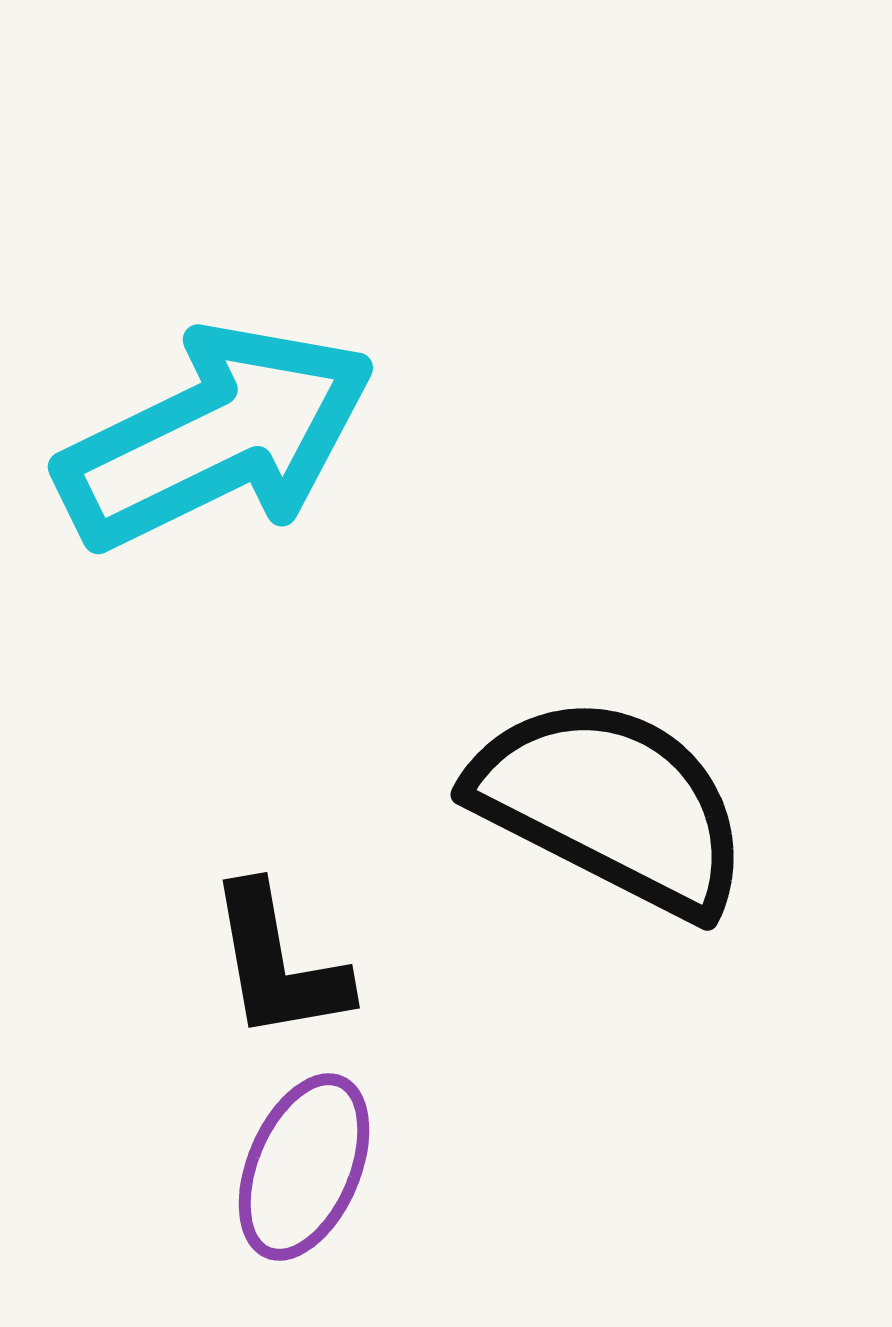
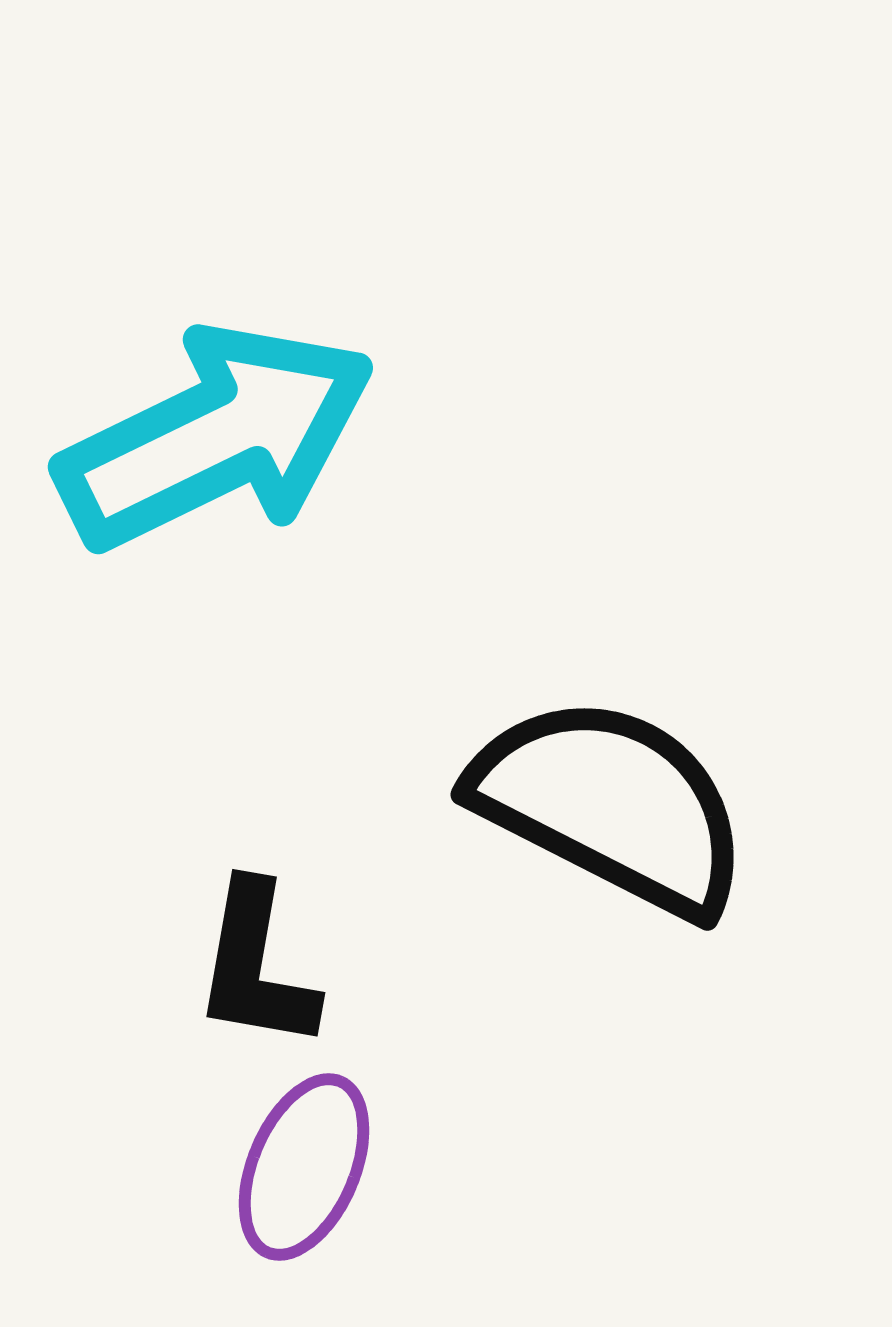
black L-shape: moved 22 px left, 3 px down; rotated 20 degrees clockwise
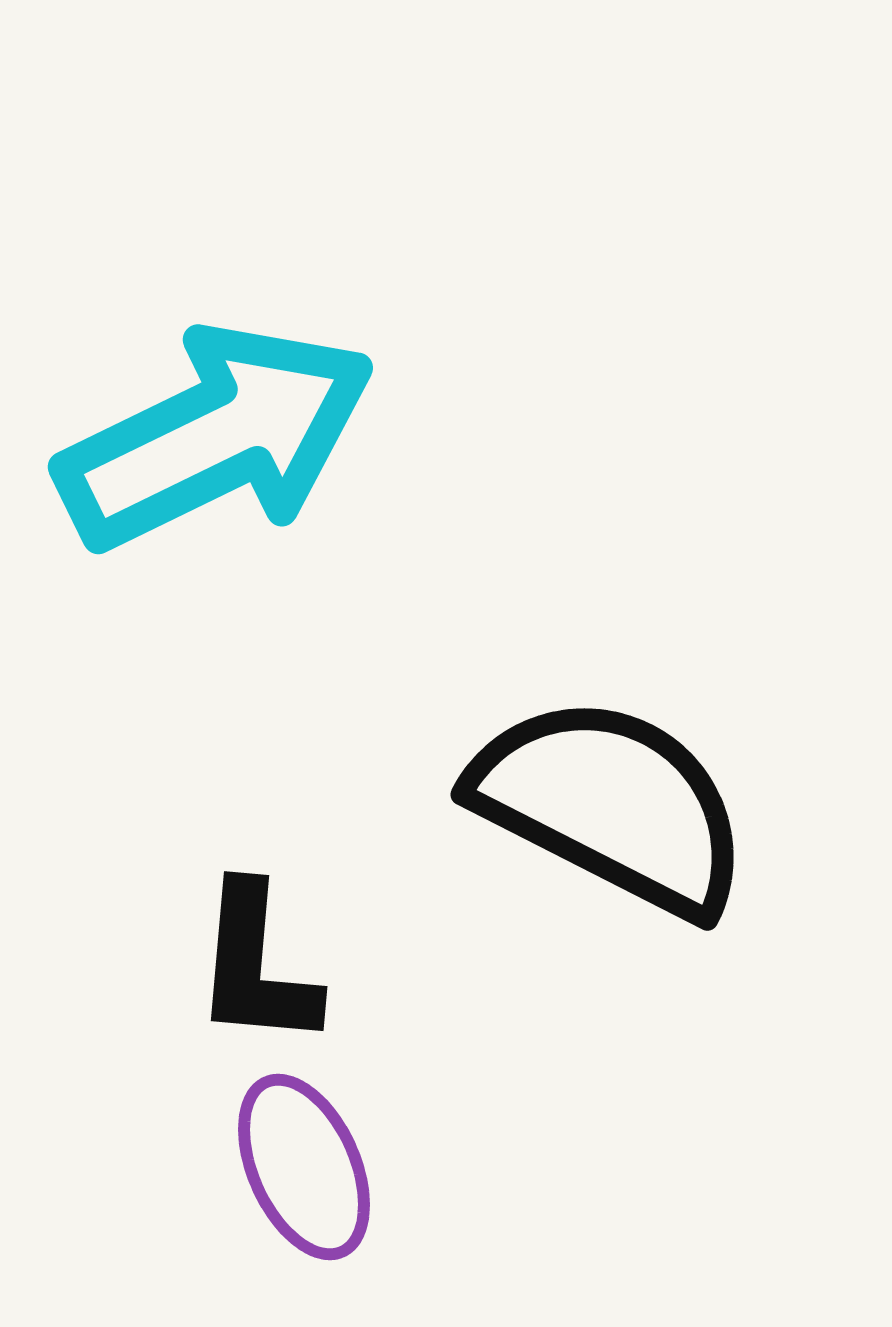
black L-shape: rotated 5 degrees counterclockwise
purple ellipse: rotated 47 degrees counterclockwise
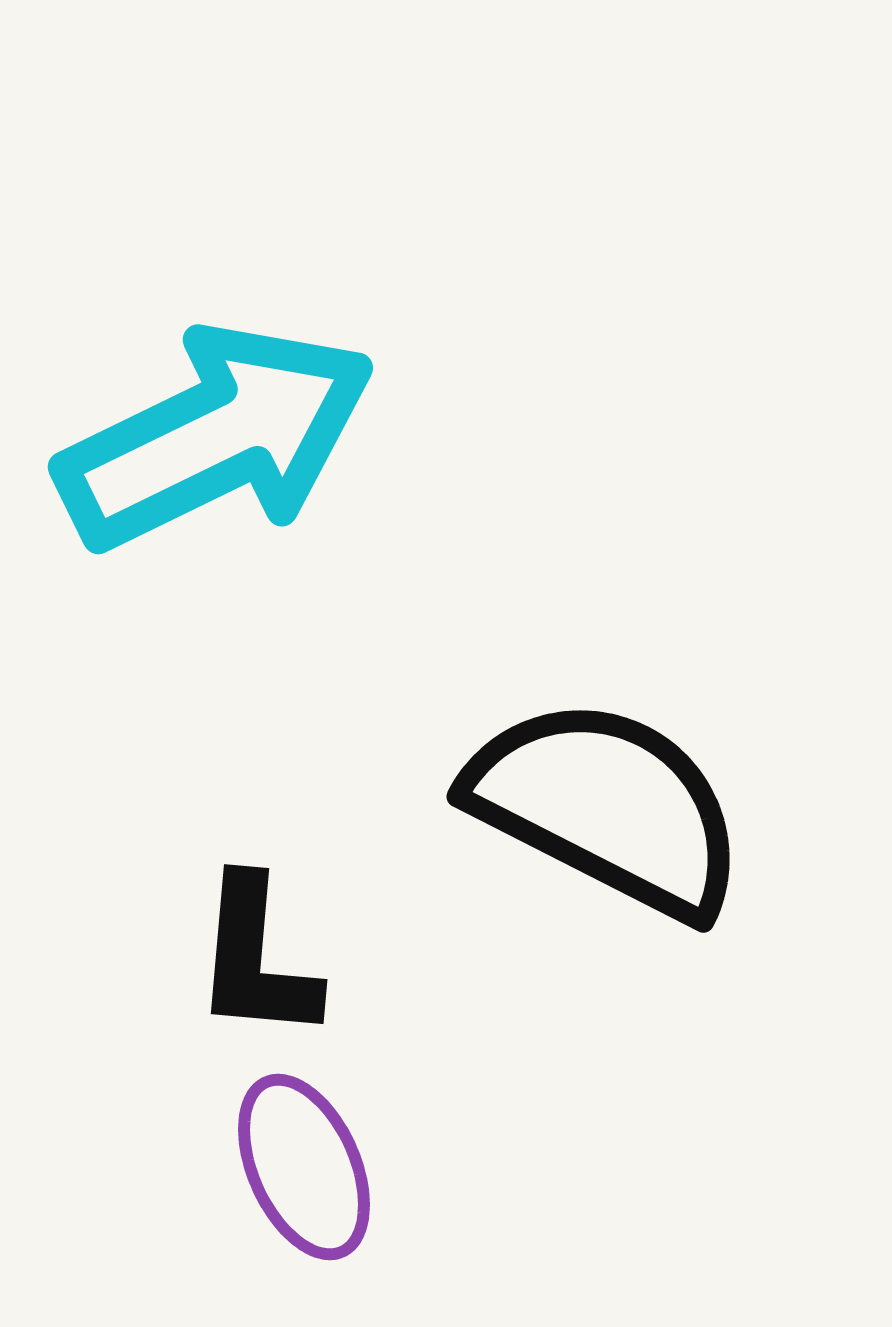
black semicircle: moved 4 px left, 2 px down
black L-shape: moved 7 px up
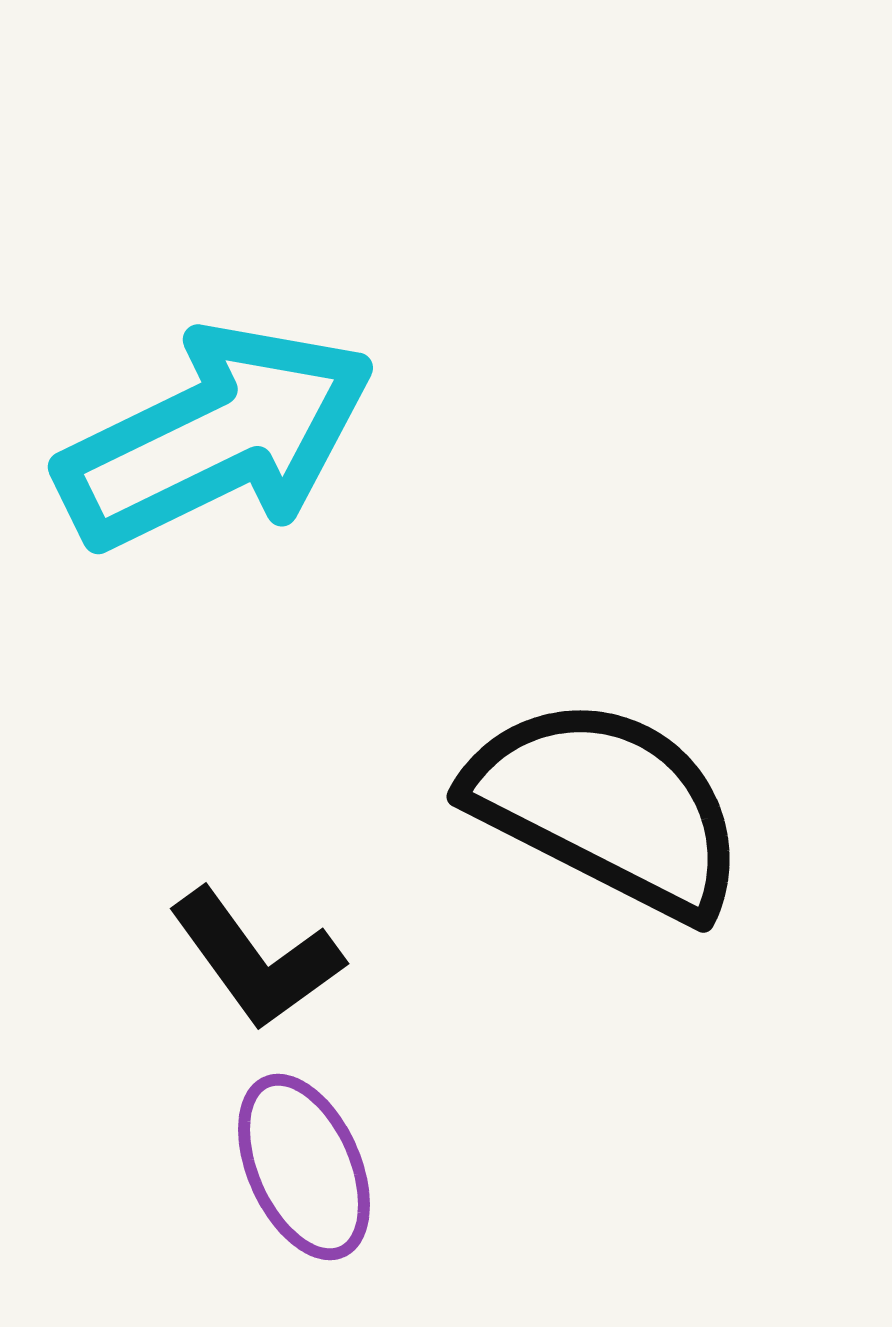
black L-shape: rotated 41 degrees counterclockwise
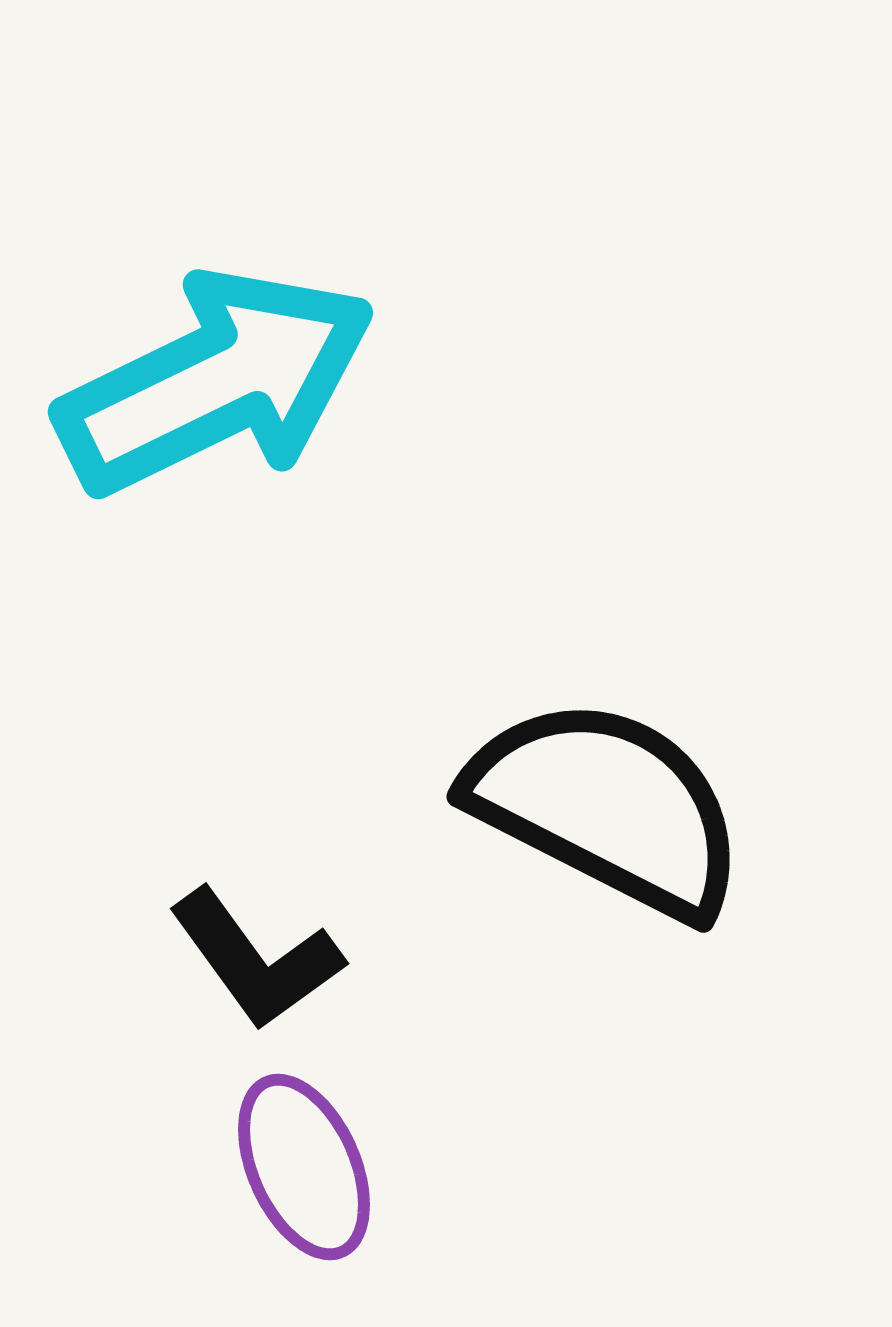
cyan arrow: moved 55 px up
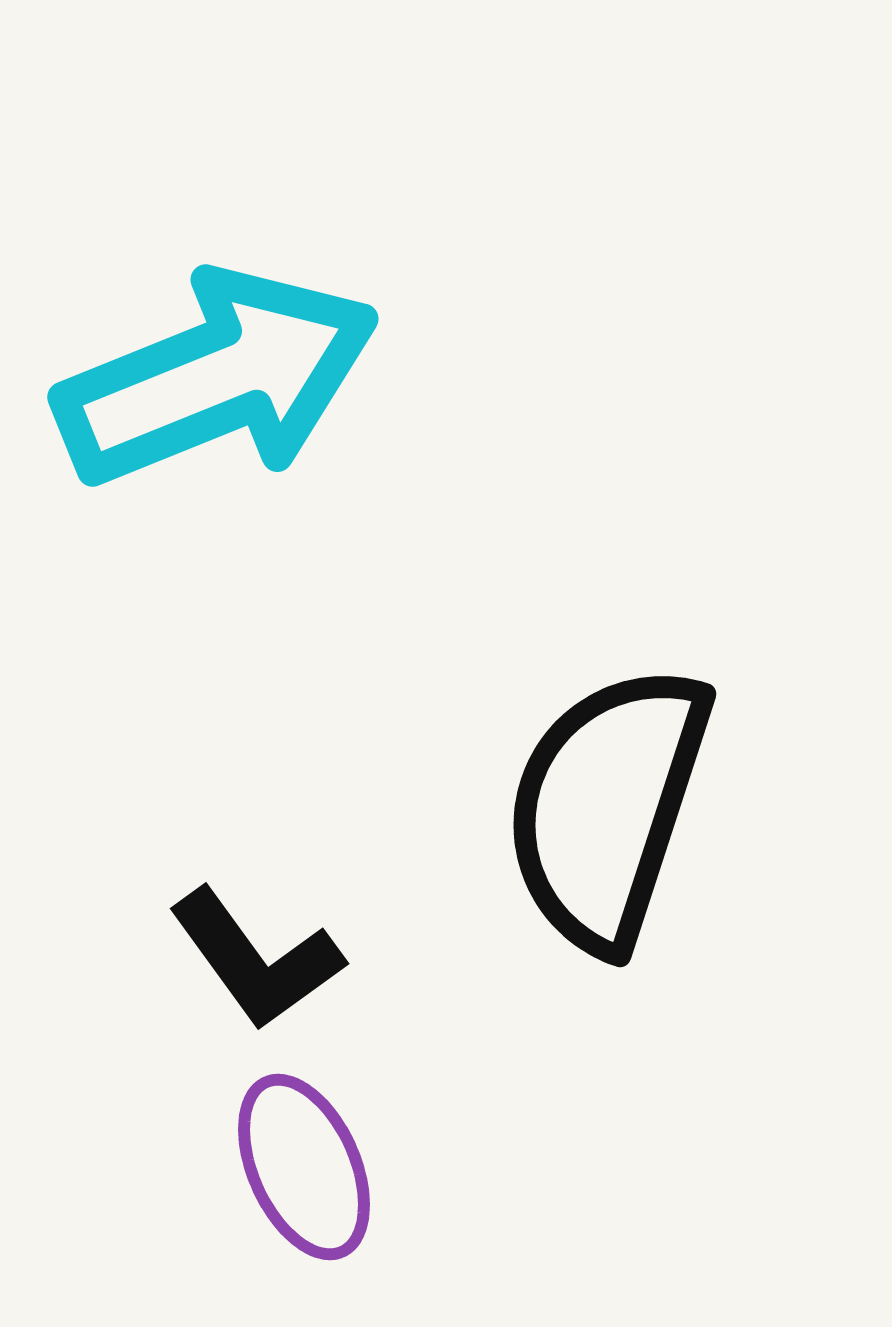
cyan arrow: moved 1 px right, 4 px up; rotated 4 degrees clockwise
black semicircle: rotated 99 degrees counterclockwise
